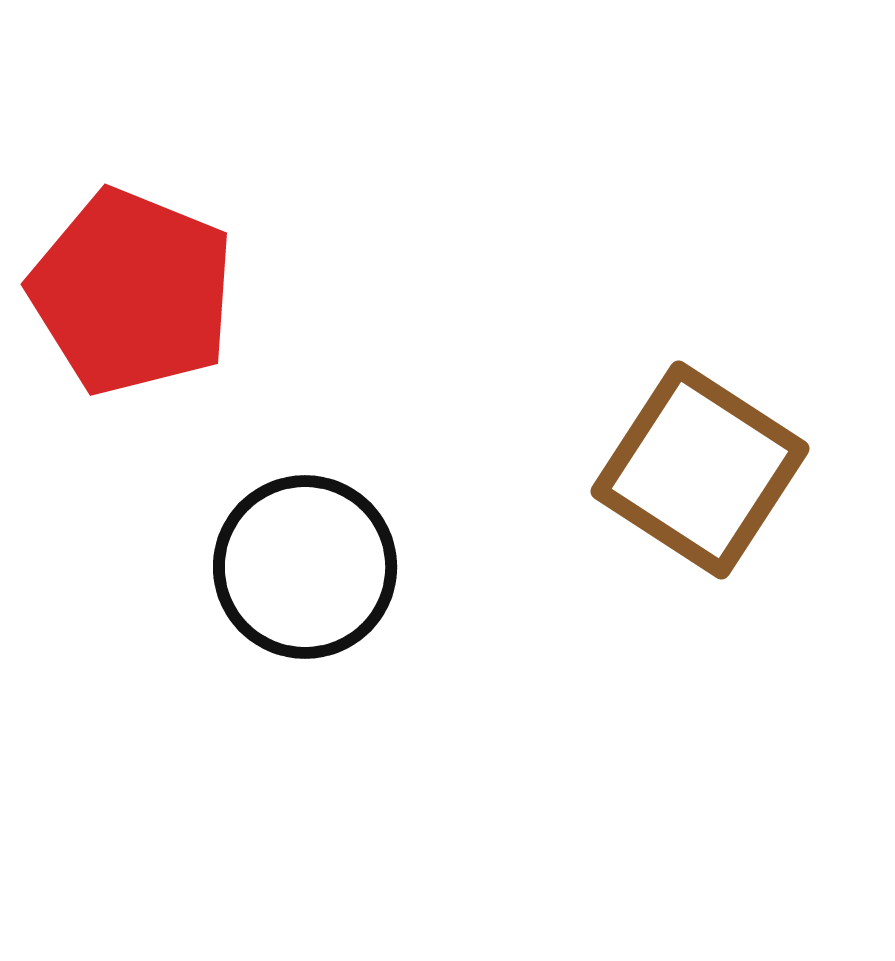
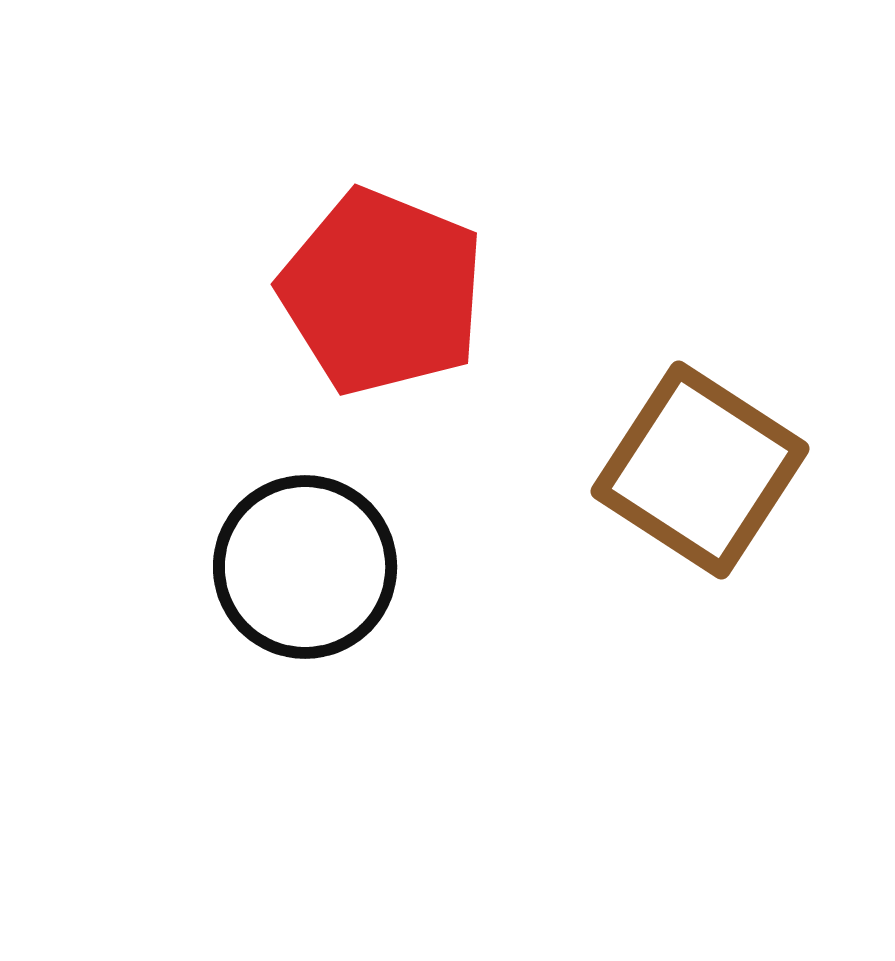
red pentagon: moved 250 px right
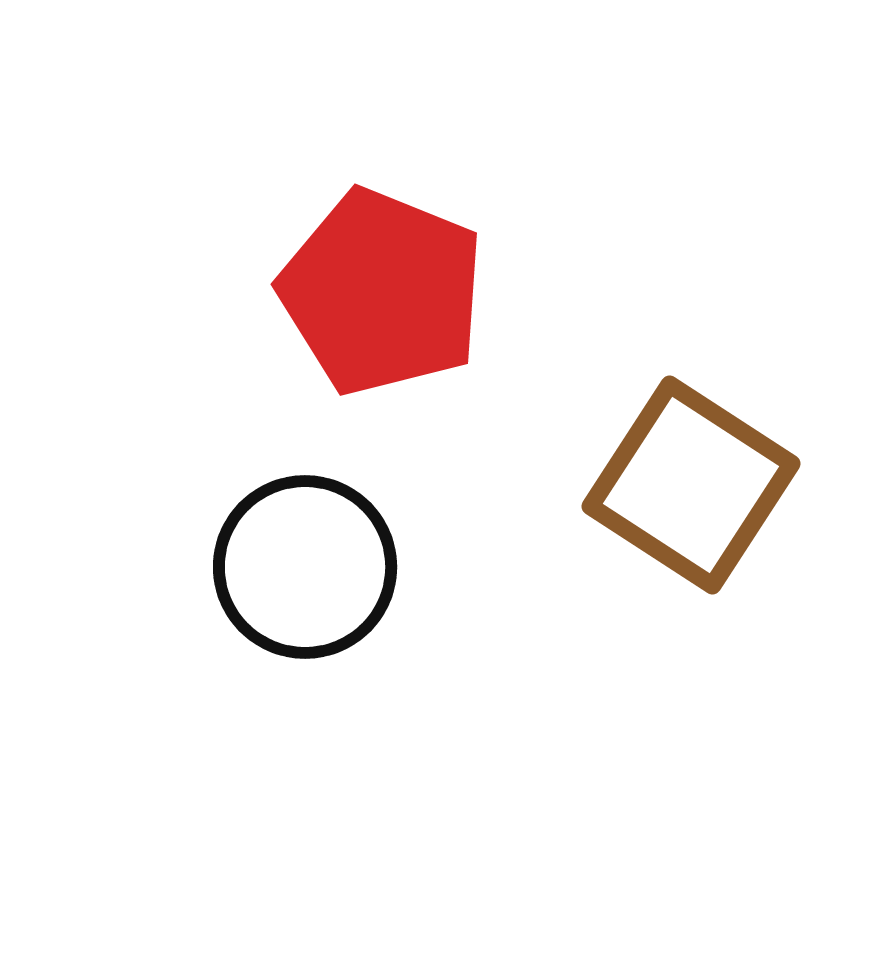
brown square: moved 9 px left, 15 px down
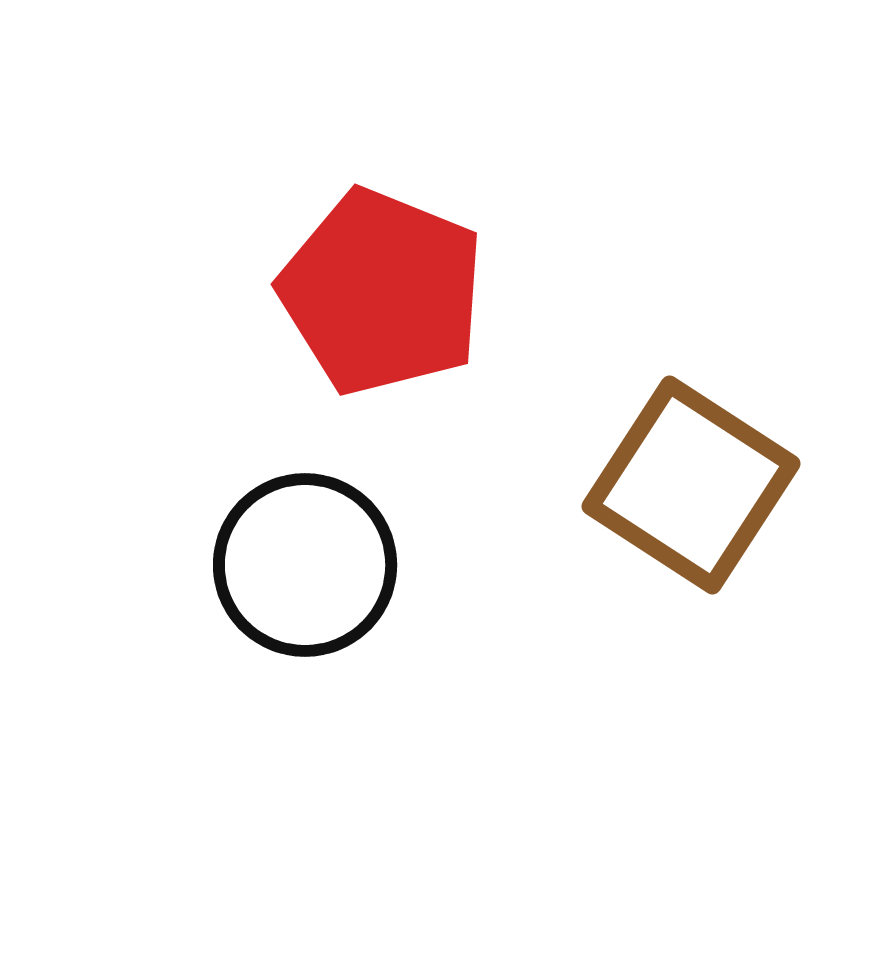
black circle: moved 2 px up
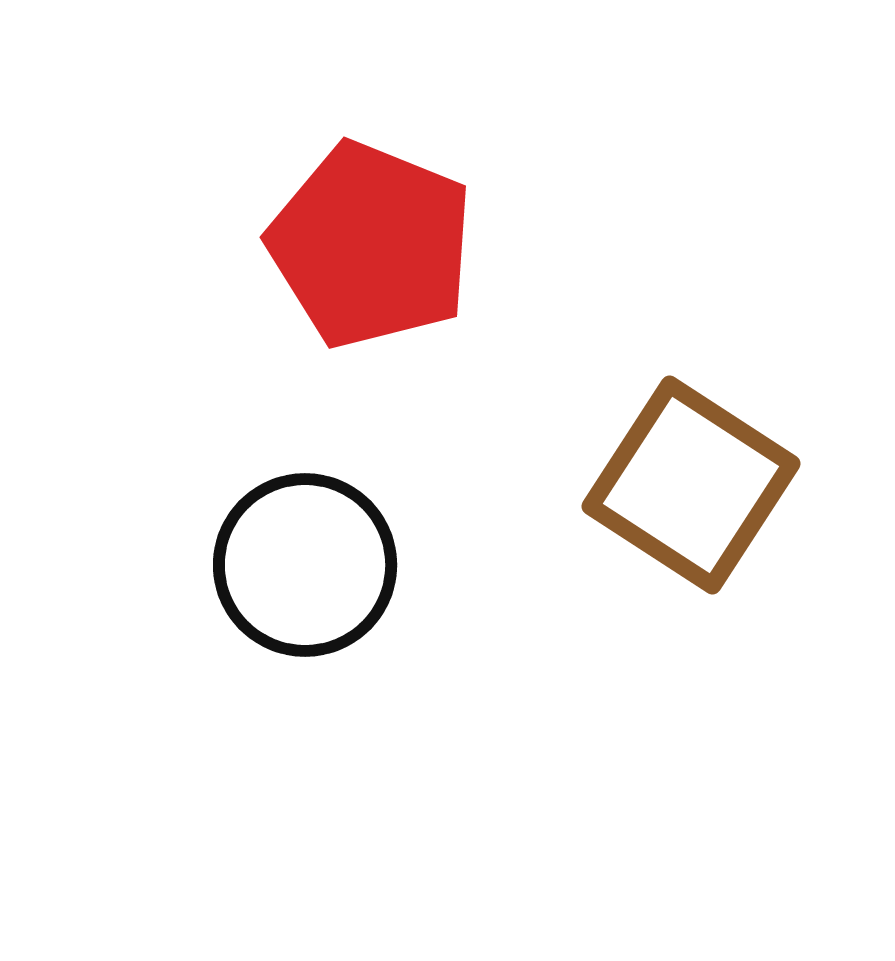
red pentagon: moved 11 px left, 47 px up
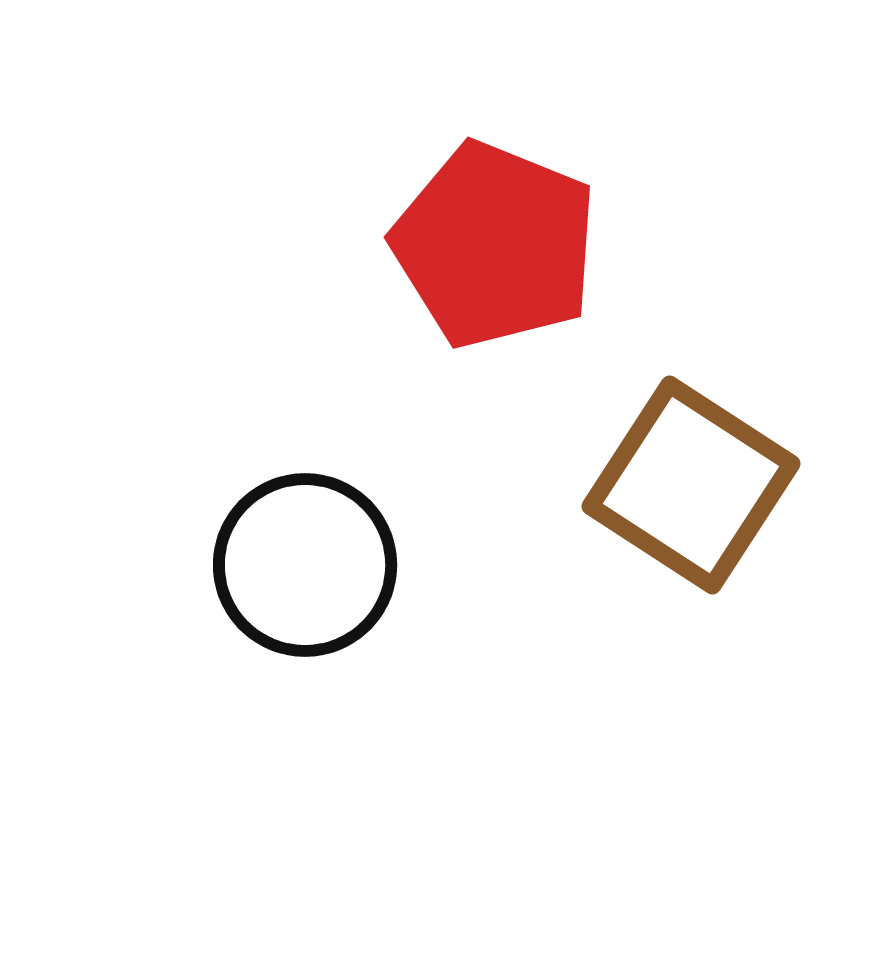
red pentagon: moved 124 px right
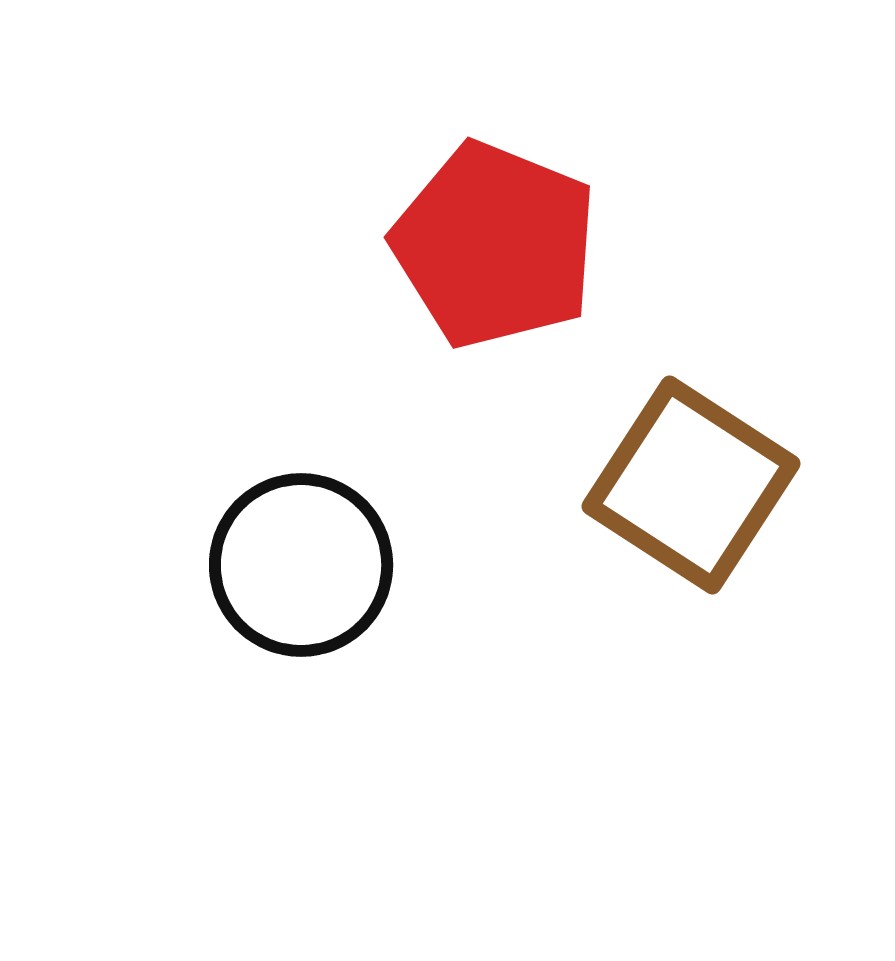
black circle: moved 4 px left
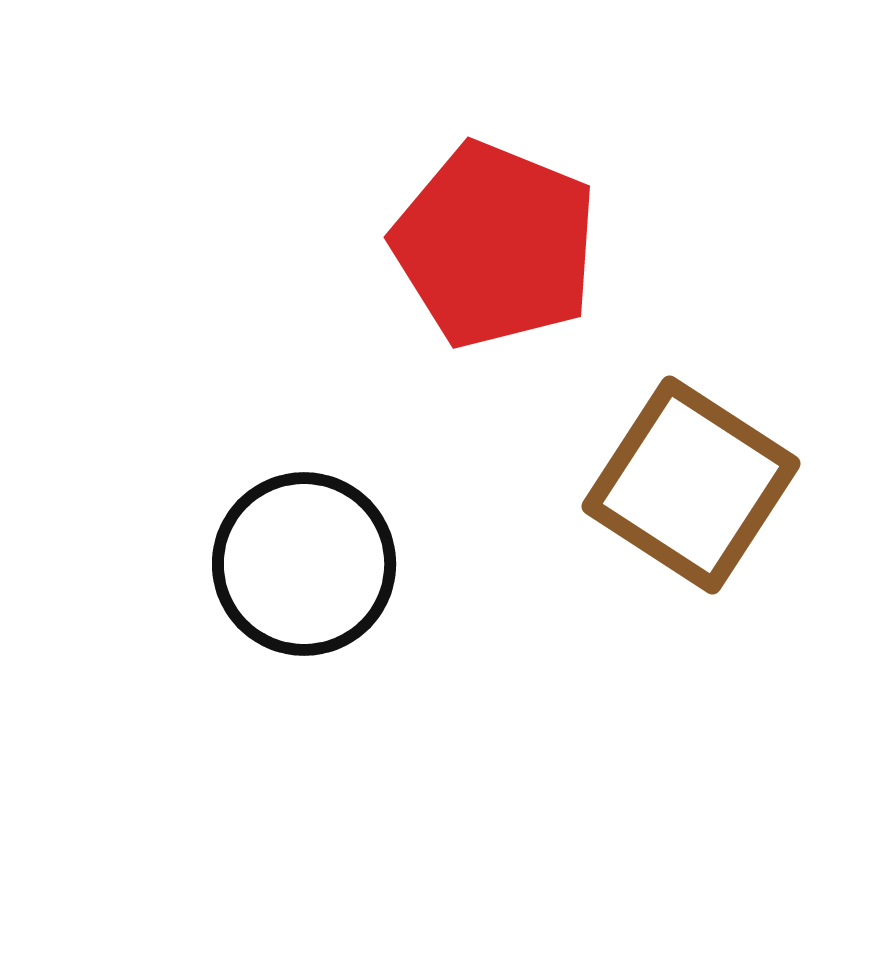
black circle: moved 3 px right, 1 px up
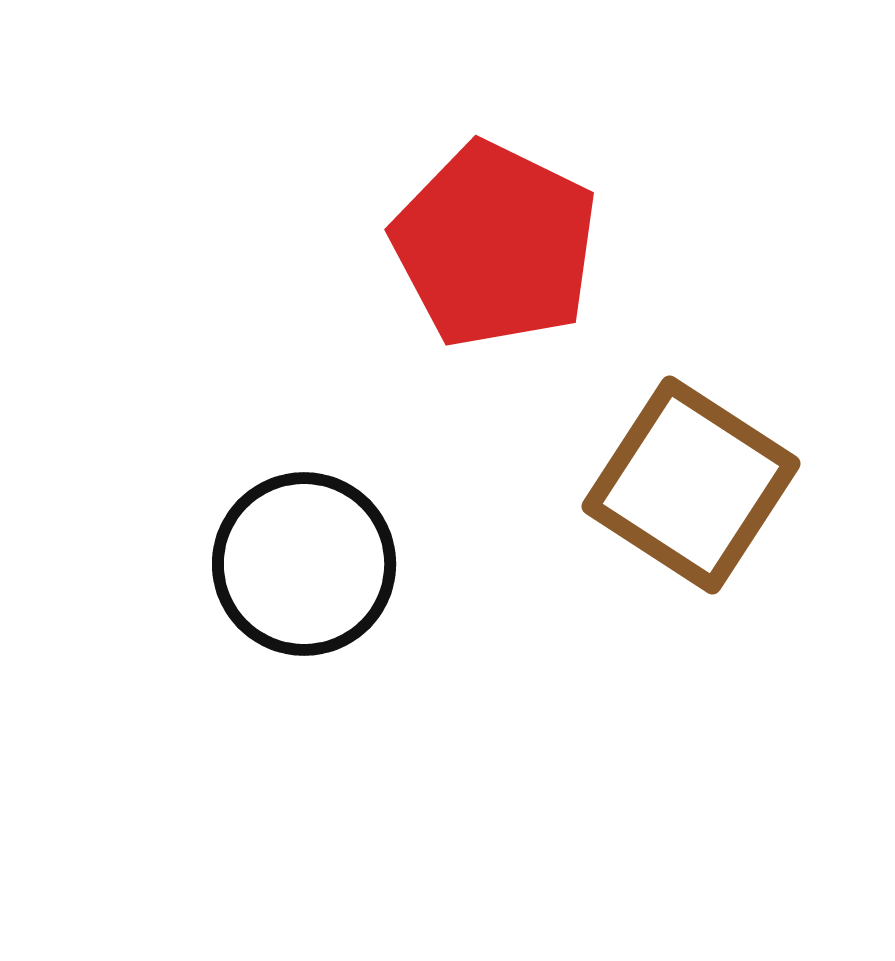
red pentagon: rotated 4 degrees clockwise
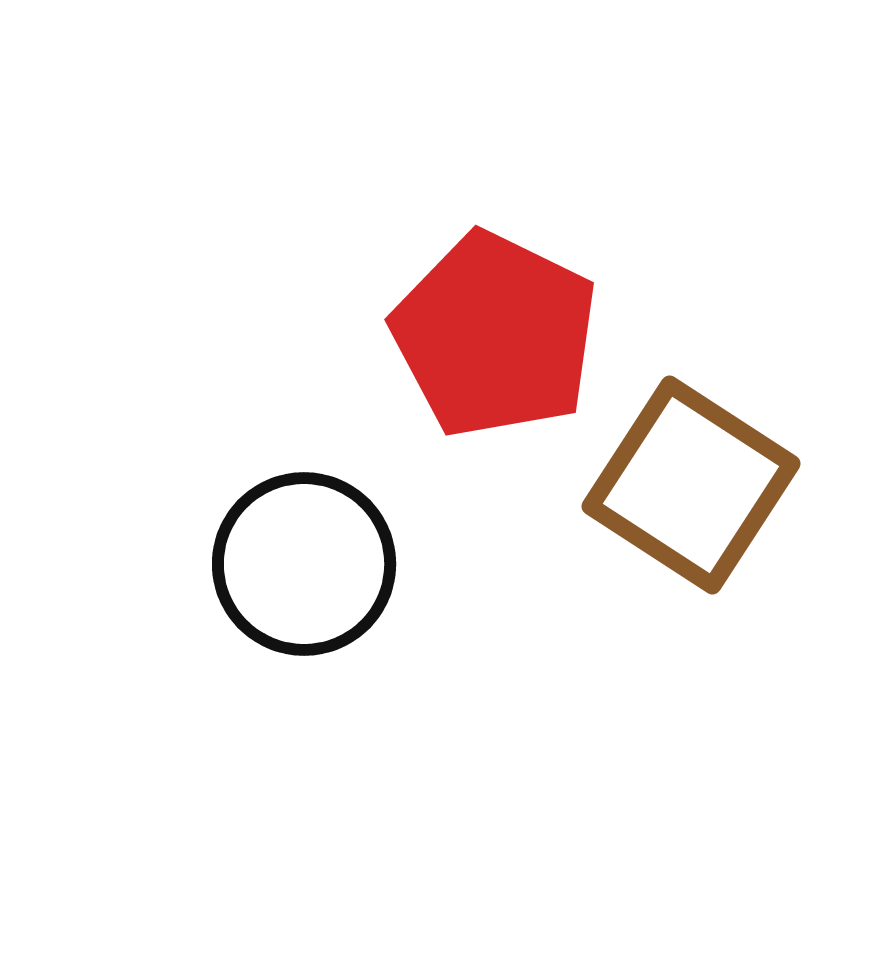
red pentagon: moved 90 px down
